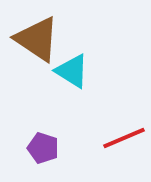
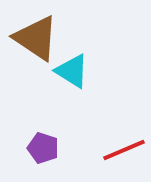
brown triangle: moved 1 px left, 1 px up
red line: moved 12 px down
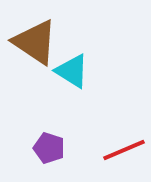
brown triangle: moved 1 px left, 4 px down
purple pentagon: moved 6 px right
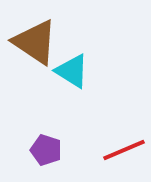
purple pentagon: moved 3 px left, 2 px down
